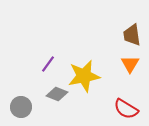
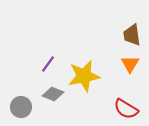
gray diamond: moved 4 px left
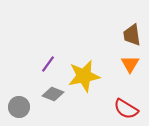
gray circle: moved 2 px left
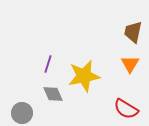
brown trapezoid: moved 1 px right, 3 px up; rotated 20 degrees clockwise
purple line: rotated 18 degrees counterclockwise
gray diamond: rotated 45 degrees clockwise
gray circle: moved 3 px right, 6 px down
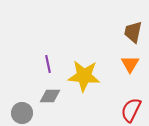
purple line: rotated 30 degrees counterclockwise
yellow star: rotated 16 degrees clockwise
gray diamond: moved 3 px left, 2 px down; rotated 65 degrees counterclockwise
red semicircle: moved 5 px right, 1 px down; rotated 85 degrees clockwise
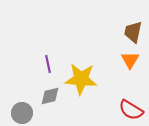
orange triangle: moved 4 px up
yellow star: moved 3 px left, 3 px down
gray diamond: rotated 15 degrees counterclockwise
red semicircle: rotated 85 degrees counterclockwise
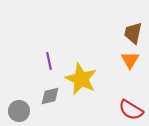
brown trapezoid: moved 1 px down
purple line: moved 1 px right, 3 px up
yellow star: rotated 20 degrees clockwise
gray circle: moved 3 px left, 2 px up
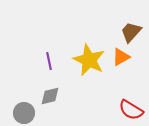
brown trapezoid: moved 2 px left, 1 px up; rotated 30 degrees clockwise
orange triangle: moved 9 px left, 3 px up; rotated 30 degrees clockwise
yellow star: moved 8 px right, 19 px up
gray circle: moved 5 px right, 2 px down
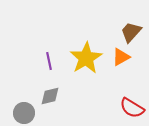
yellow star: moved 3 px left, 2 px up; rotated 16 degrees clockwise
red semicircle: moved 1 px right, 2 px up
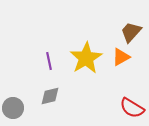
gray circle: moved 11 px left, 5 px up
